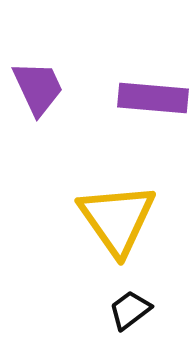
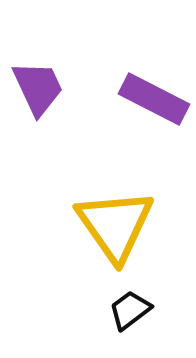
purple rectangle: moved 1 px right, 1 px down; rotated 22 degrees clockwise
yellow triangle: moved 2 px left, 6 px down
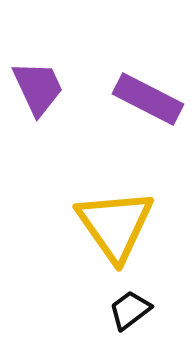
purple rectangle: moved 6 px left
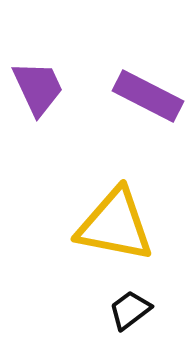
purple rectangle: moved 3 px up
yellow triangle: rotated 44 degrees counterclockwise
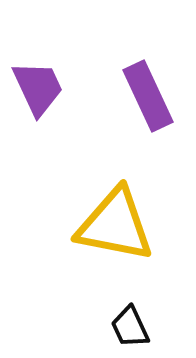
purple rectangle: rotated 38 degrees clockwise
black trapezoid: moved 17 px down; rotated 78 degrees counterclockwise
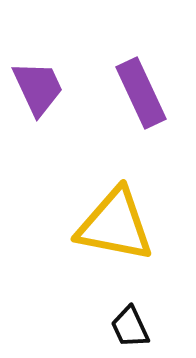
purple rectangle: moved 7 px left, 3 px up
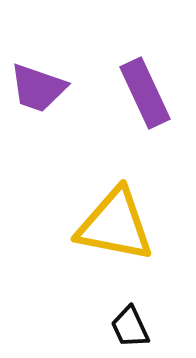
purple trapezoid: rotated 134 degrees clockwise
purple rectangle: moved 4 px right
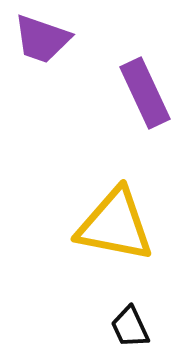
purple trapezoid: moved 4 px right, 49 px up
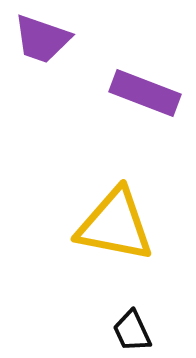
purple rectangle: rotated 44 degrees counterclockwise
black trapezoid: moved 2 px right, 4 px down
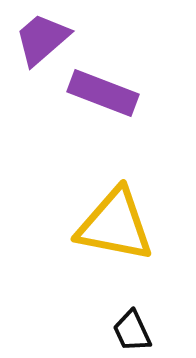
purple trapezoid: rotated 120 degrees clockwise
purple rectangle: moved 42 px left
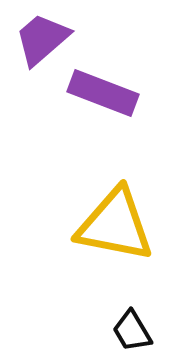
black trapezoid: rotated 6 degrees counterclockwise
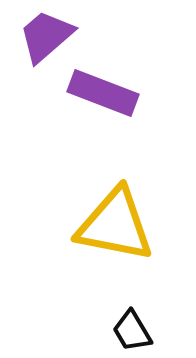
purple trapezoid: moved 4 px right, 3 px up
